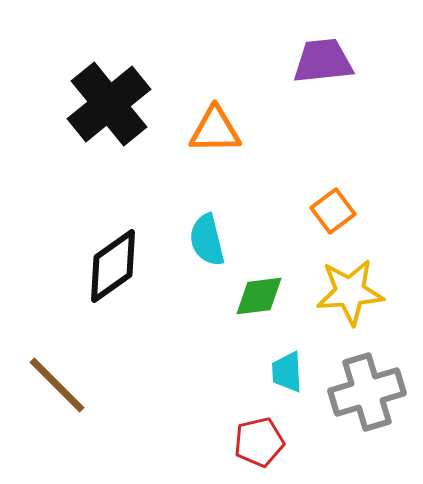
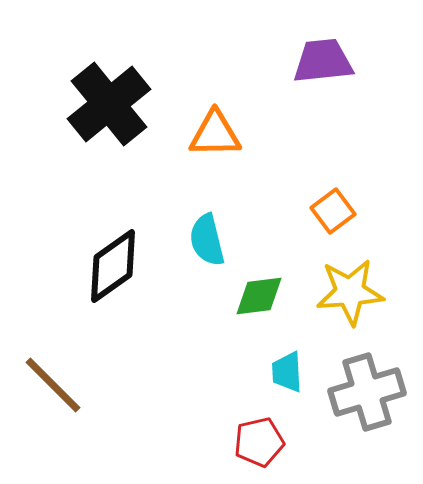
orange triangle: moved 4 px down
brown line: moved 4 px left
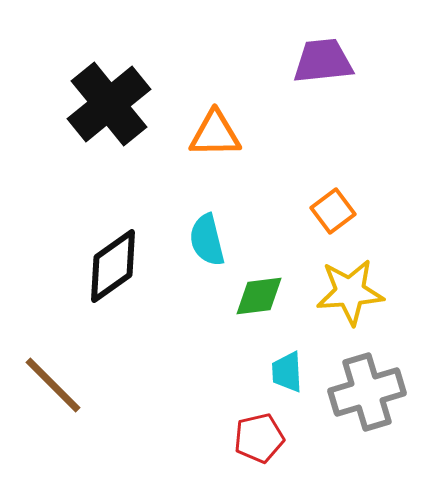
red pentagon: moved 4 px up
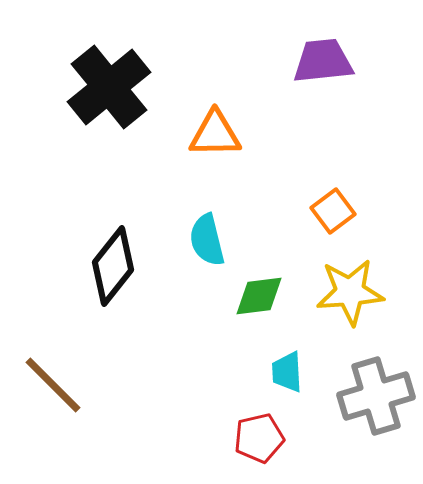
black cross: moved 17 px up
black diamond: rotated 16 degrees counterclockwise
gray cross: moved 9 px right, 4 px down
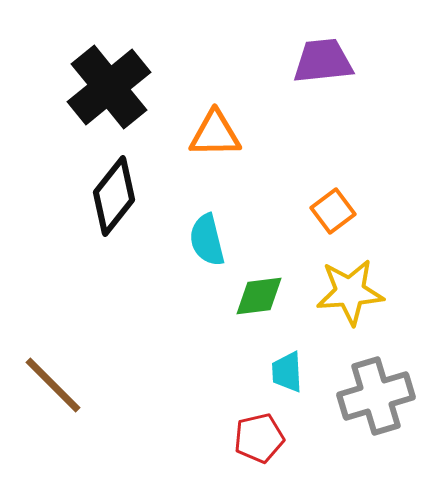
black diamond: moved 1 px right, 70 px up
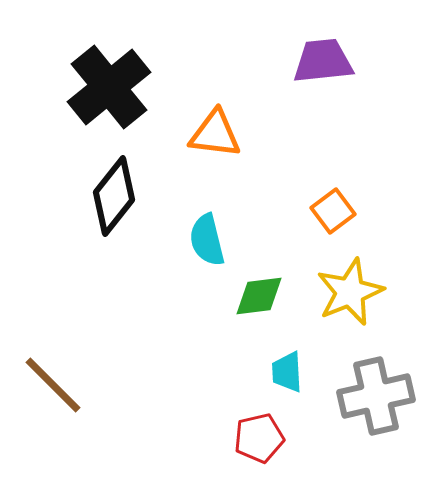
orange triangle: rotated 8 degrees clockwise
yellow star: rotated 18 degrees counterclockwise
gray cross: rotated 4 degrees clockwise
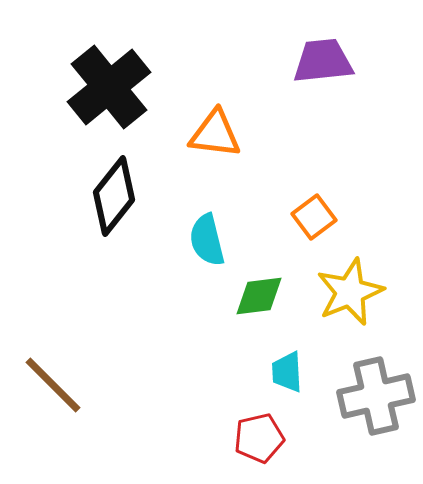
orange square: moved 19 px left, 6 px down
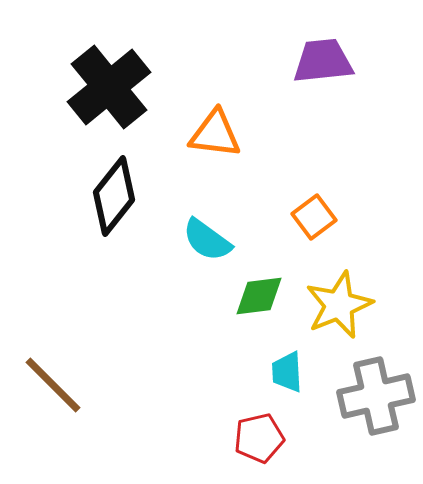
cyan semicircle: rotated 40 degrees counterclockwise
yellow star: moved 11 px left, 13 px down
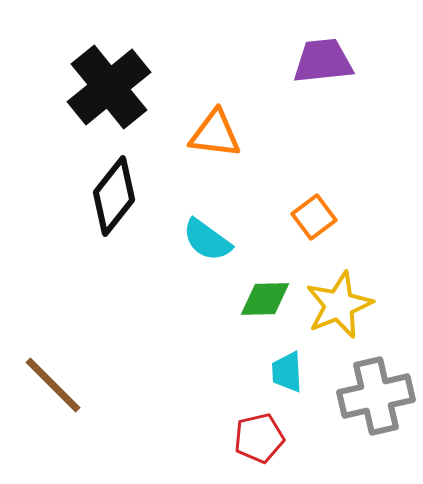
green diamond: moved 6 px right, 3 px down; rotated 6 degrees clockwise
